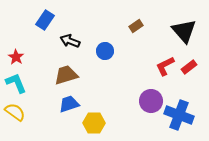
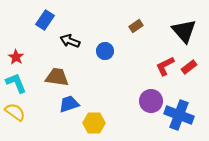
brown trapezoid: moved 9 px left, 2 px down; rotated 25 degrees clockwise
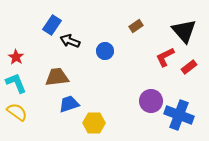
blue rectangle: moved 7 px right, 5 px down
red L-shape: moved 9 px up
brown trapezoid: rotated 15 degrees counterclockwise
yellow semicircle: moved 2 px right
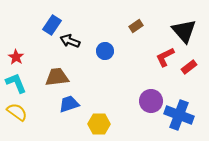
yellow hexagon: moved 5 px right, 1 px down
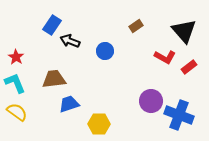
red L-shape: rotated 125 degrees counterclockwise
brown trapezoid: moved 3 px left, 2 px down
cyan L-shape: moved 1 px left
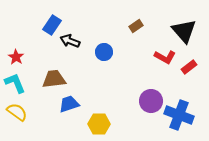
blue circle: moved 1 px left, 1 px down
